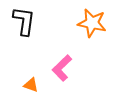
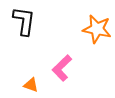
orange star: moved 5 px right, 6 px down
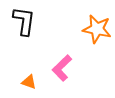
orange triangle: moved 2 px left, 3 px up
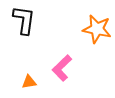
black L-shape: moved 1 px up
orange triangle: rotated 28 degrees counterclockwise
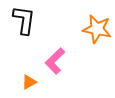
pink L-shape: moved 7 px left, 7 px up
orange triangle: rotated 21 degrees counterclockwise
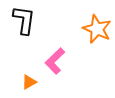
orange star: rotated 12 degrees clockwise
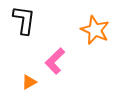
orange star: moved 2 px left, 1 px down
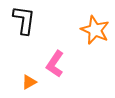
pink L-shape: moved 3 px down; rotated 12 degrees counterclockwise
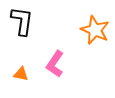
black L-shape: moved 2 px left, 1 px down
orange triangle: moved 8 px left, 8 px up; rotated 42 degrees clockwise
